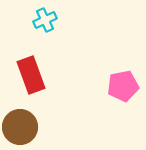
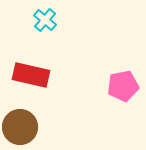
cyan cross: rotated 25 degrees counterclockwise
red rectangle: rotated 57 degrees counterclockwise
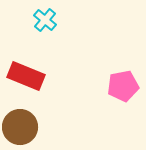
red rectangle: moved 5 px left, 1 px down; rotated 9 degrees clockwise
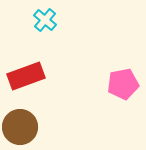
red rectangle: rotated 42 degrees counterclockwise
pink pentagon: moved 2 px up
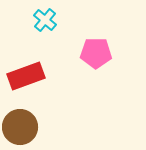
pink pentagon: moved 27 px left, 31 px up; rotated 12 degrees clockwise
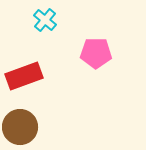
red rectangle: moved 2 px left
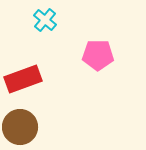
pink pentagon: moved 2 px right, 2 px down
red rectangle: moved 1 px left, 3 px down
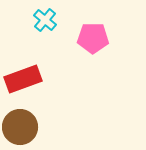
pink pentagon: moved 5 px left, 17 px up
